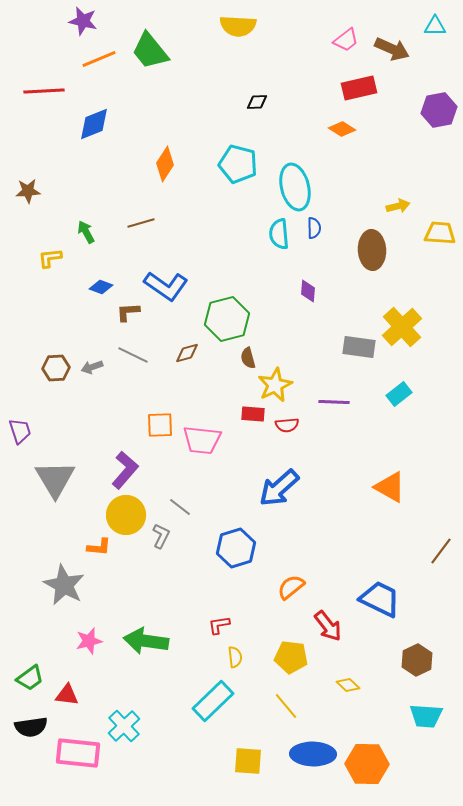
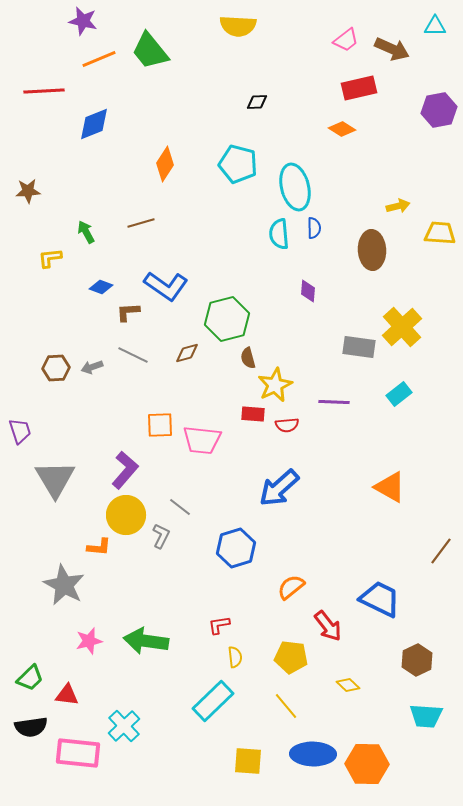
green trapezoid at (30, 678): rotated 8 degrees counterclockwise
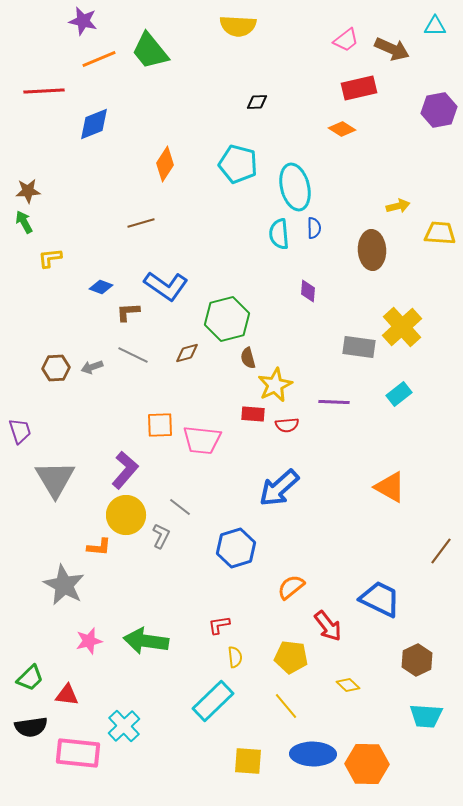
green arrow at (86, 232): moved 62 px left, 10 px up
